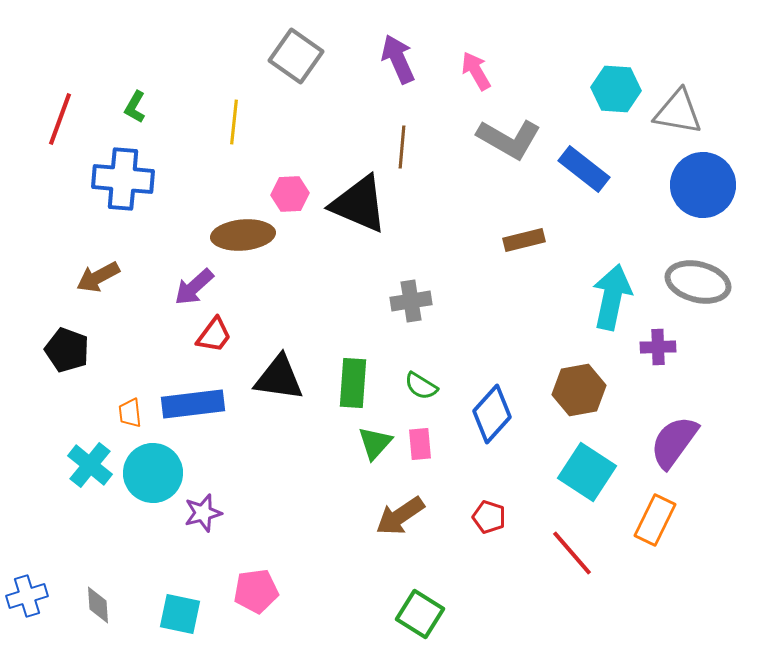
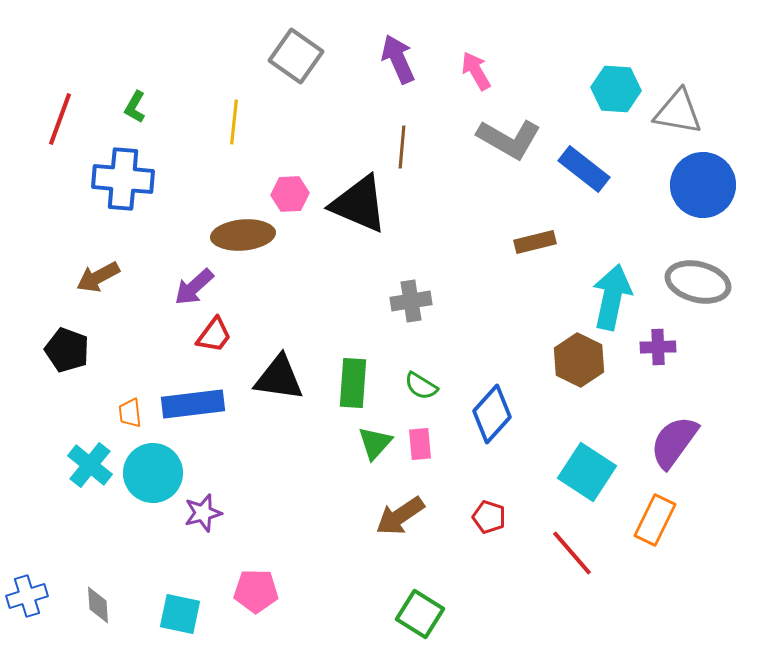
brown rectangle at (524, 240): moved 11 px right, 2 px down
brown hexagon at (579, 390): moved 30 px up; rotated 24 degrees counterclockwise
pink pentagon at (256, 591): rotated 9 degrees clockwise
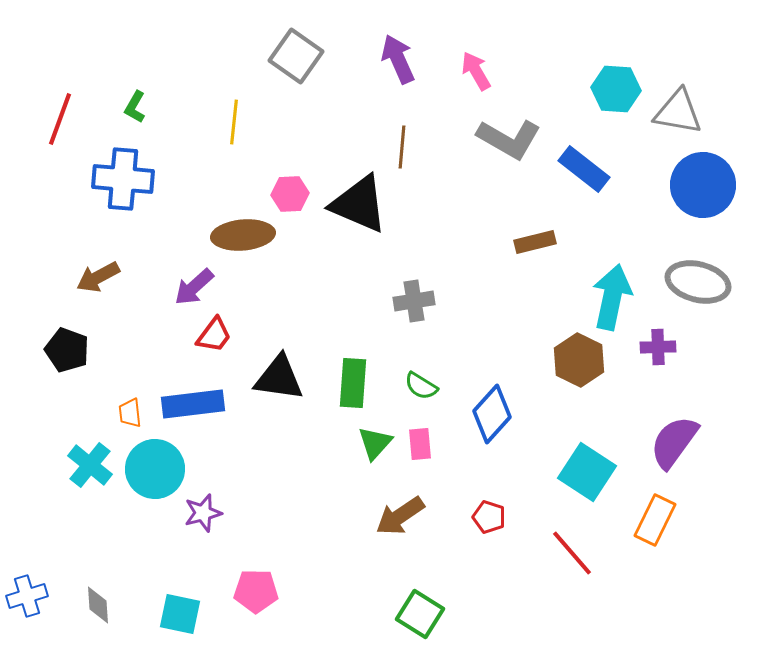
gray cross at (411, 301): moved 3 px right
cyan circle at (153, 473): moved 2 px right, 4 px up
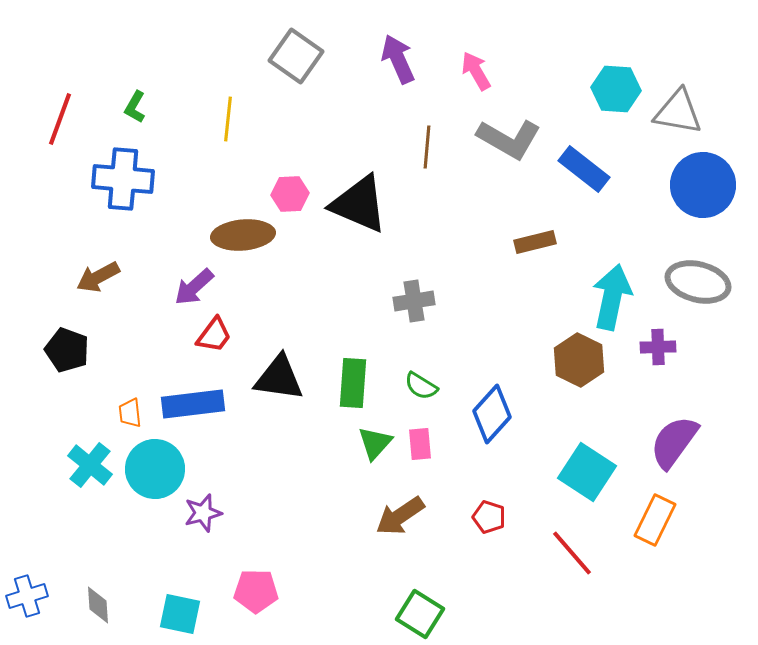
yellow line at (234, 122): moved 6 px left, 3 px up
brown line at (402, 147): moved 25 px right
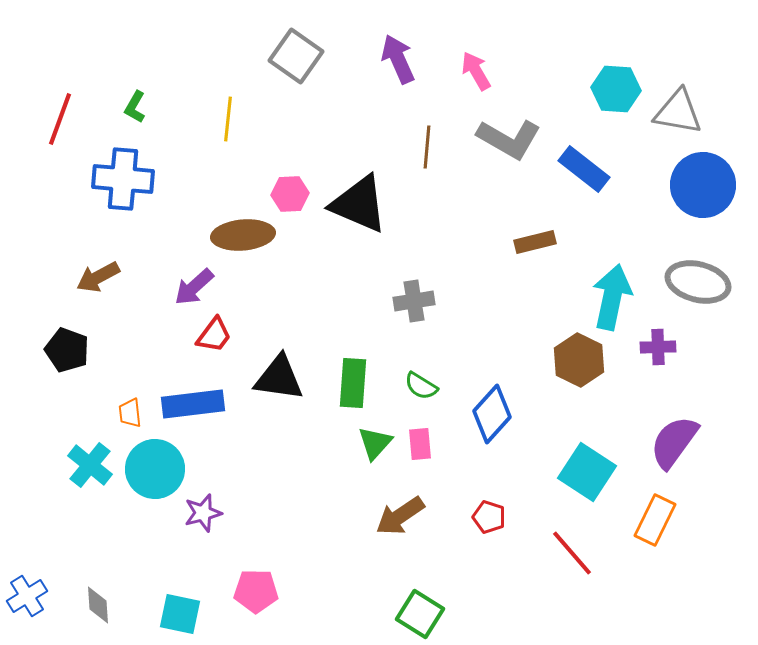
blue cross at (27, 596): rotated 15 degrees counterclockwise
